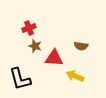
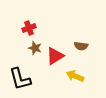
brown star: moved 2 px down
red triangle: moved 1 px right, 2 px up; rotated 36 degrees counterclockwise
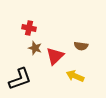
red cross: rotated 32 degrees clockwise
red triangle: rotated 12 degrees counterclockwise
black L-shape: rotated 95 degrees counterclockwise
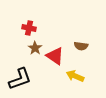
brown star: rotated 16 degrees clockwise
red triangle: rotated 42 degrees counterclockwise
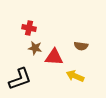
brown star: rotated 24 degrees counterclockwise
red triangle: moved 1 px left, 1 px down; rotated 30 degrees counterclockwise
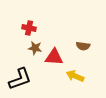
brown semicircle: moved 2 px right
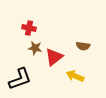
red triangle: rotated 42 degrees counterclockwise
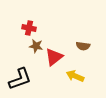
brown star: moved 1 px right, 2 px up
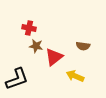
black L-shape: moved 3 px left
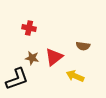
brown star: moved 4 px left, 12 px down
